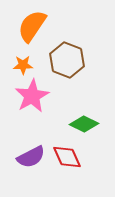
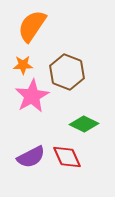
brown hexagon: moved 12 px down
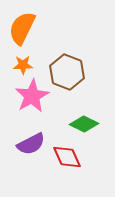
orange semicircle: moved 10 px left, 2 px down; rotated 8 degrees counterclockwise
purple semicircle: moved 13 px up
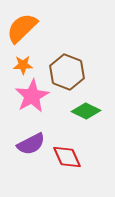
orange semicircle: rotated 20 degrees clockwise
green diamond: moved 2 px right, 13 px up
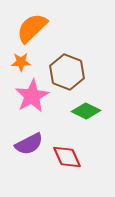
orange semicircle: moved 10 px right
orange star: moved 2 px left, 3 px up
purple semicircle: moved 2 px left
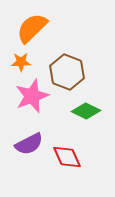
pink star: rotated 8 degrees clockwise
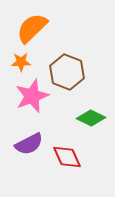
green diamond: moved 5 px right, 7 px down
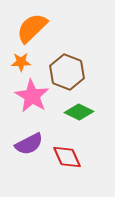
pink star: rotated 20 degrees counterclockwise
green diamond: moved 12 px left, 6 px up
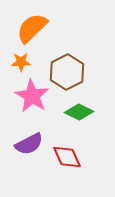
brown hexagon: rotated 12 degrees clockwise
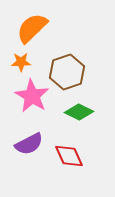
brown hexagon: rotated 8 degrees clockwise
red diamond: moved 2 px right, 1 px up
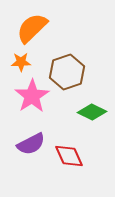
pink star: rotated 8 degrees clockwise
green diamond: moved 13 px right
purple semicircle: moved 2 px right
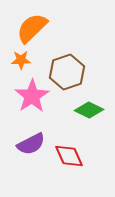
orange star: moved 2 px up
green diamond: moved 3 px left, 2 px up
